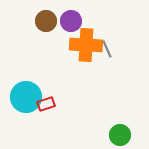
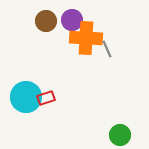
purple circle: moved 1 px right, 1 px up
orange cross: moved 7 px up
red rectangle: moved 6 px up
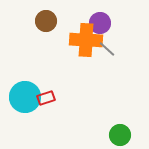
purple circle: moved 28 px right, 3 px down
orange cross: moved 2 px down
gray line: rotated 24 degrees counterclockwise
cyan circle: moved 1 px left
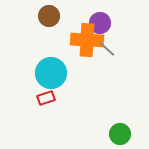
brown circle: moved 3 px right, 5 px up
orange cross: moved 1 px right
cyan circle: moved 26 px right, 24 px up
green circle: moved 1 px up
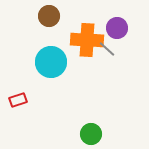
purple circle: moved 17 px right, 5 px down
cyan circle: moved 11 px up
red rectangle: moved 28 px left, 2 px down
green circle: moved 29 px left
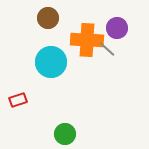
brown circle: moved 1 px left, 2 px down
green circle: moved 26 px left
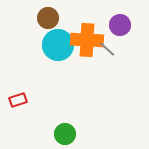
purple circle: moved 3 px right, 3 px up
cyan circle: moved 7 px right, 17 px up
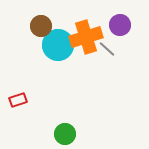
brown circle: moved 7 px left, 8 px down
orange cross: moved 1 px left, 3 px up; rotated 20 degrees counterclockwise
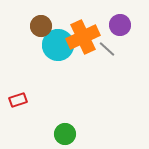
orange cross: moved 3 px left; rotated 8 degrees counterclockwise
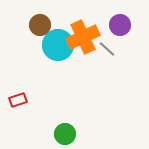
brown circle: moved 1 px left, 1 px up
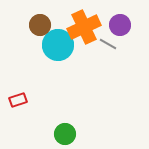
orange cross: moved 1 px right, 10 px up
gray line: moved 1 px right, 5 px up; rotated 12 degrees counterclockwise
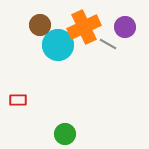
purple circle: moved 5 px right, 2 px down
red rectangle: rotated 18 degrees clockwise
